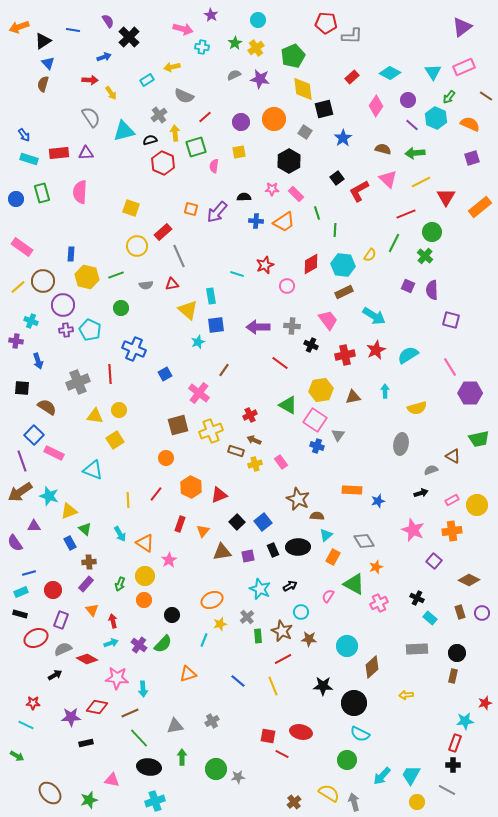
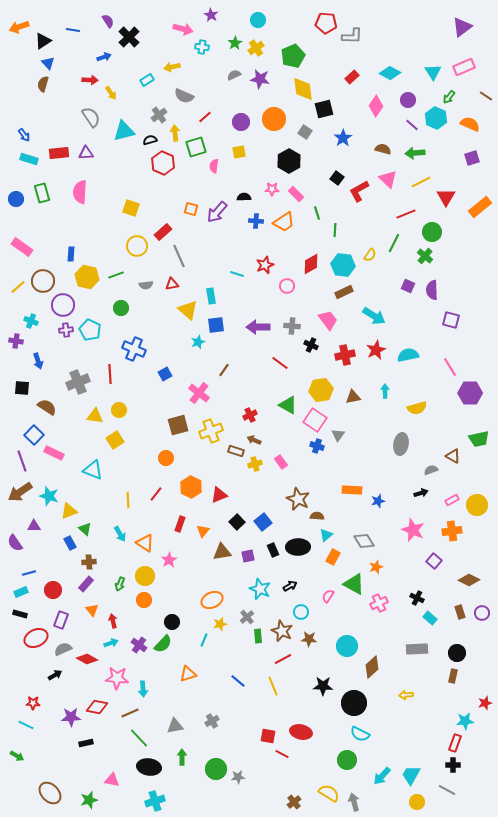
black square at (337, 178): rotated 16 degrees counterclockwise
cyan semicircle at (408, 355): rotated 20 degrees clockwise
black circle at (172, 615): moved 7 px down
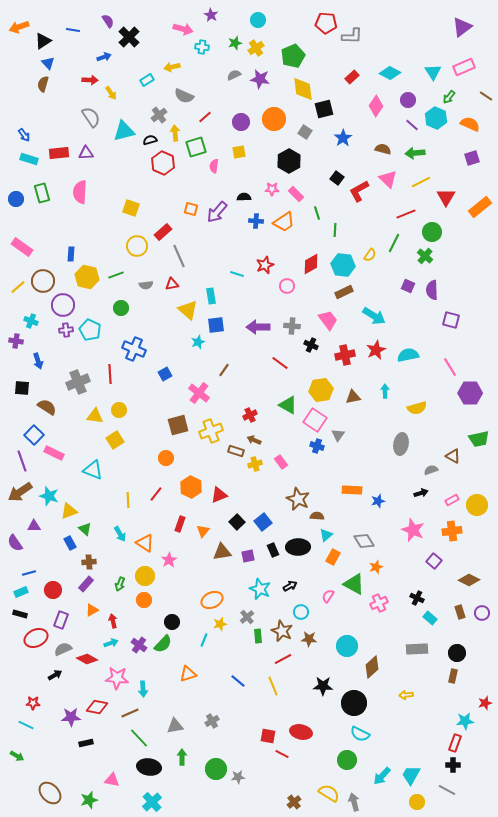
green star at (235, 43): rotated 16 degrees clockwise
orange triangle at (92, 610): rotated 40 degrees clockwise
cyan cross at (155, 801): moved 3 px left, 1 px down; rotated 24 degrees counterclockwise
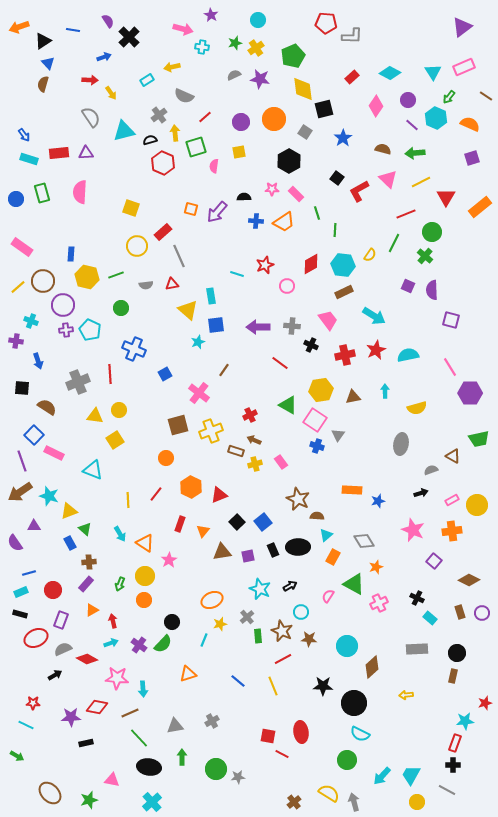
red ellipse at (301, 732): rotated 70 degrees clockwise
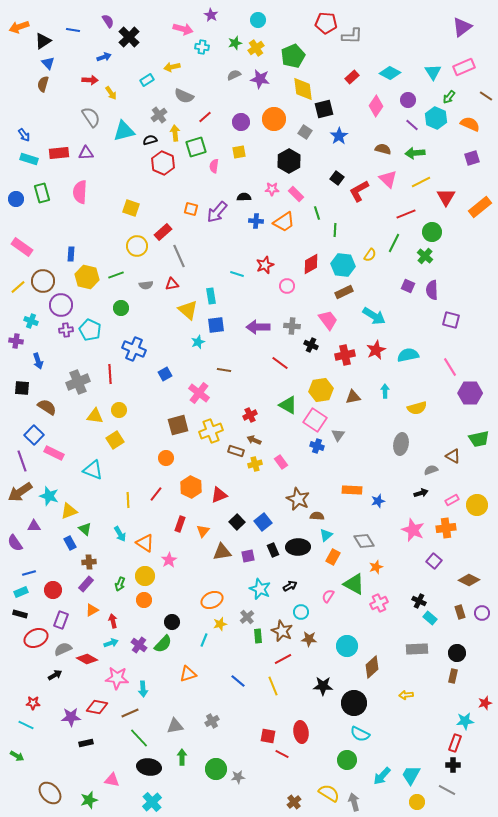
blue star at (343, 138): moved 4 px left, 2 px up
purple circle at (63, 305): moved 2 px left
brown line at (224, 370): rotated 64 degrees clockwise
orange cross at (452, 531): moved 6 px left, 3 px up
black cross at (417, 598): moved 2 px right, 3 px down
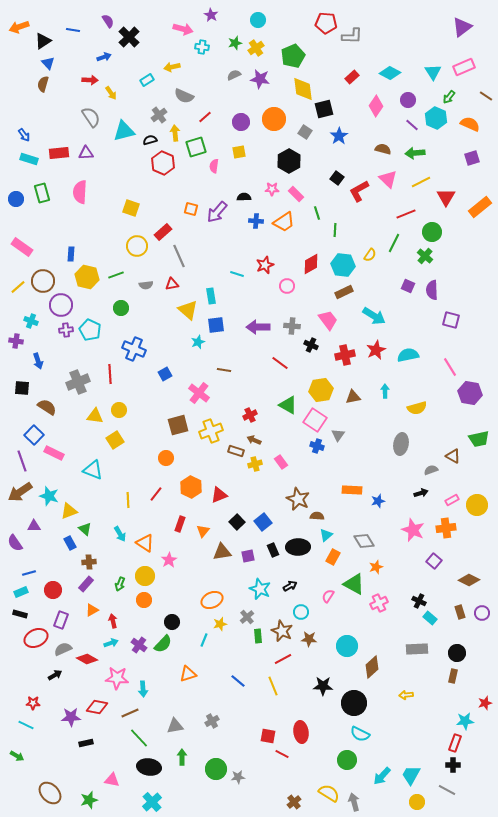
purple hexagon at (470, 393): rotated 10 degrees clockwise
